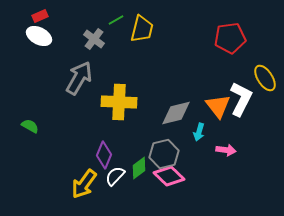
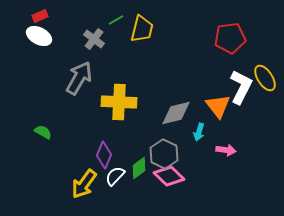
white L-shape: moved 12 px up
green semicircle: moved 13 px right, 6 px down
gray hexagon: rotated 20 degrees counterclockwise
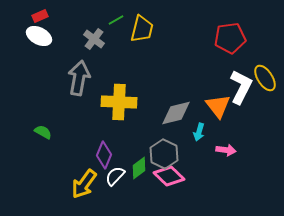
gray arrow: rotated 20 degrees counterclockwise
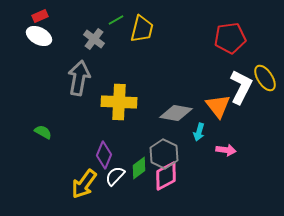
gray diamond: rotated 24 degrees clockwise
pink diamond: moved 3 px left; rotated 72 degrees counterclockwise
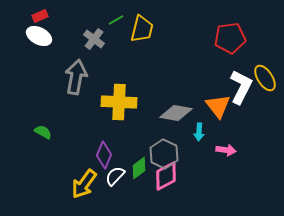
gray arrow: moved 3 px left, 1 px up
cyan arrow: rotated 12 degrees counterclockwise
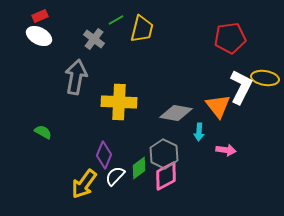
yellow ellipse: rotated 48 degrees counterclockwise
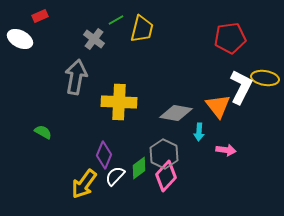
white ellipse: moved 19 px left, 3 px down
pink diamond: rotated 20 degrees counterclockwise
